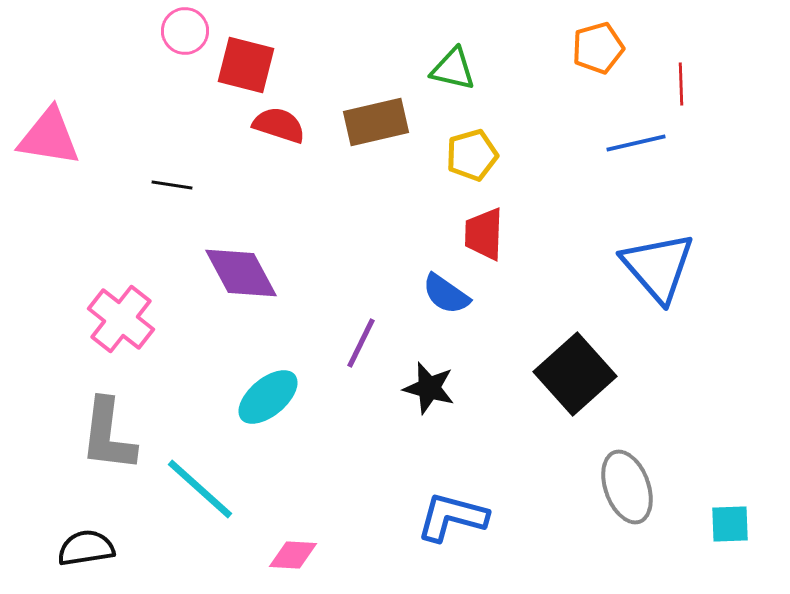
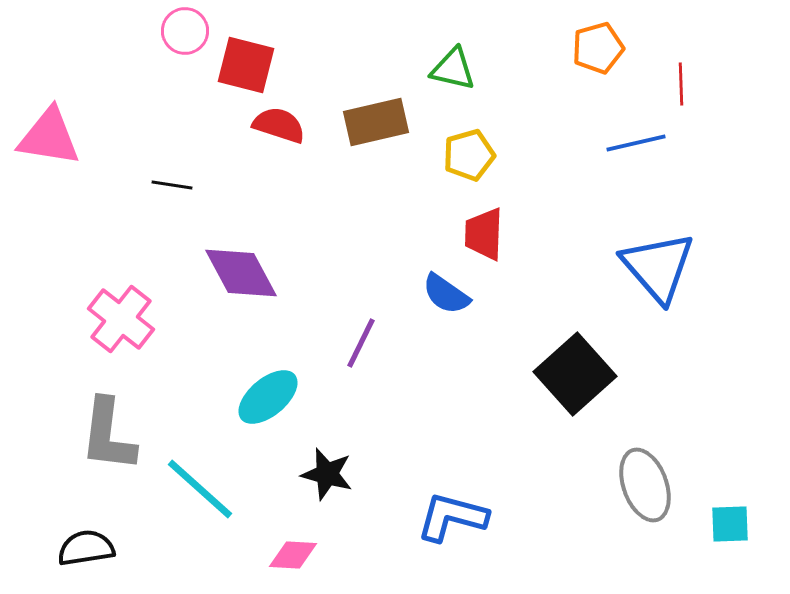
yellow pentagon: moved 3 px left
black star: moved 102 px left, 86 px down
gray ellipse: moved 18 px right, 2 px up
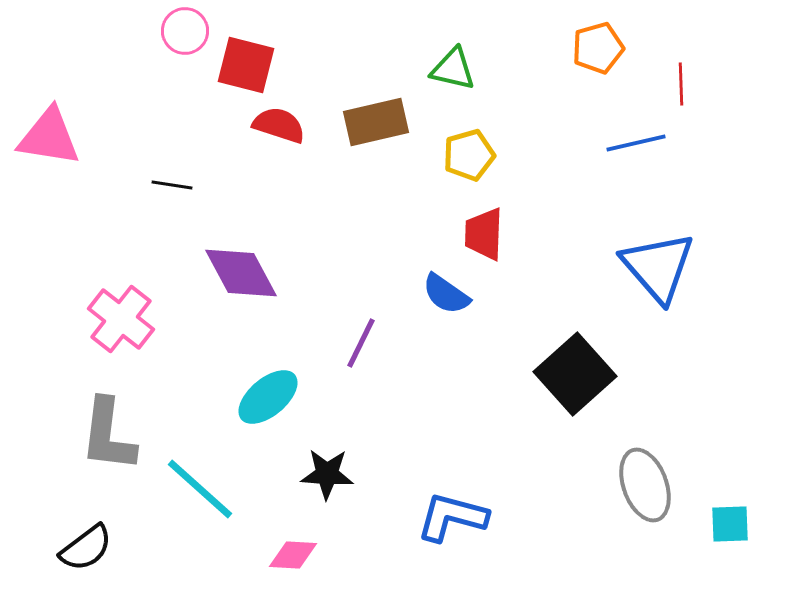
black star: rotated 12 degrees counterclockwise
black semicircle: rotated 152 degrees clockwise
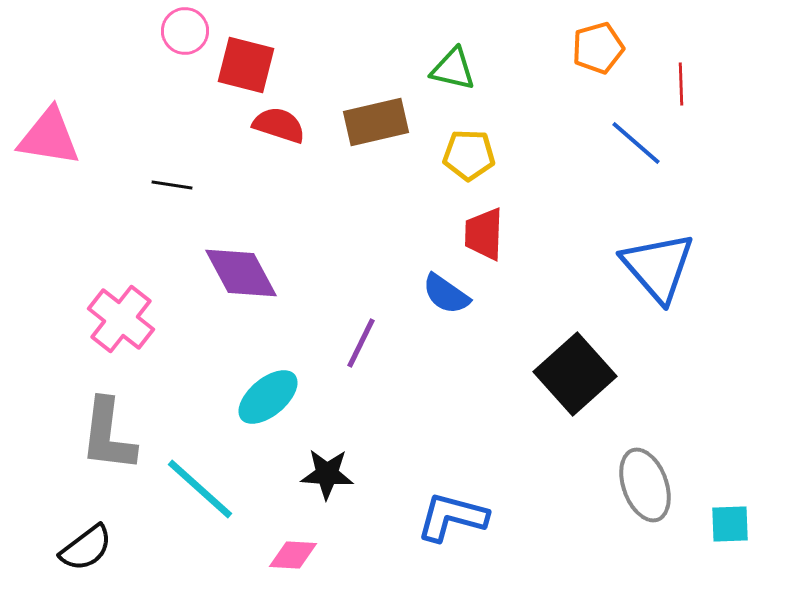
blue line: rotated 54 degrees clockwise
yellow pentagon: rotated 18 degrees clockwise
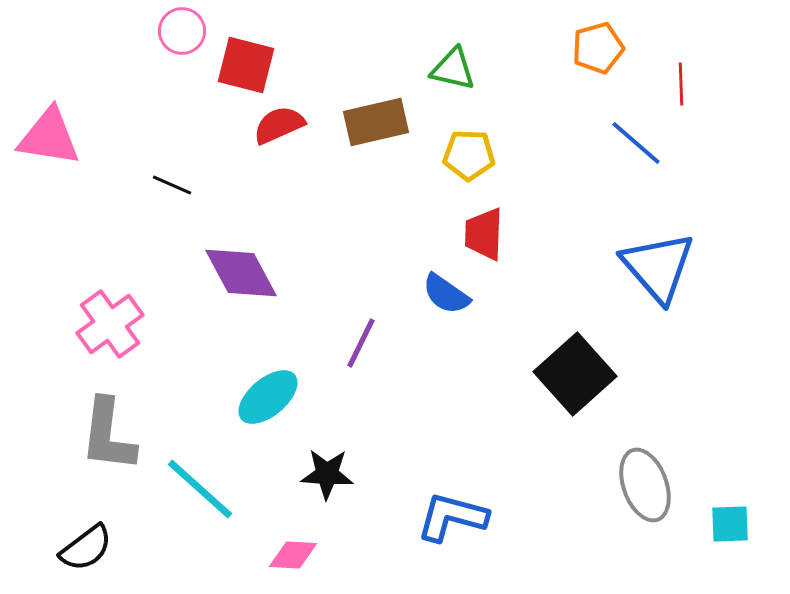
pink circle: moved 3 px left
red semicircle: rotated 42 degrees counterclockwise
black line: rotated 15 degrees clockwise
pink cross: moved 11 px left, 5 px down; rotated 16 degrees clockwise
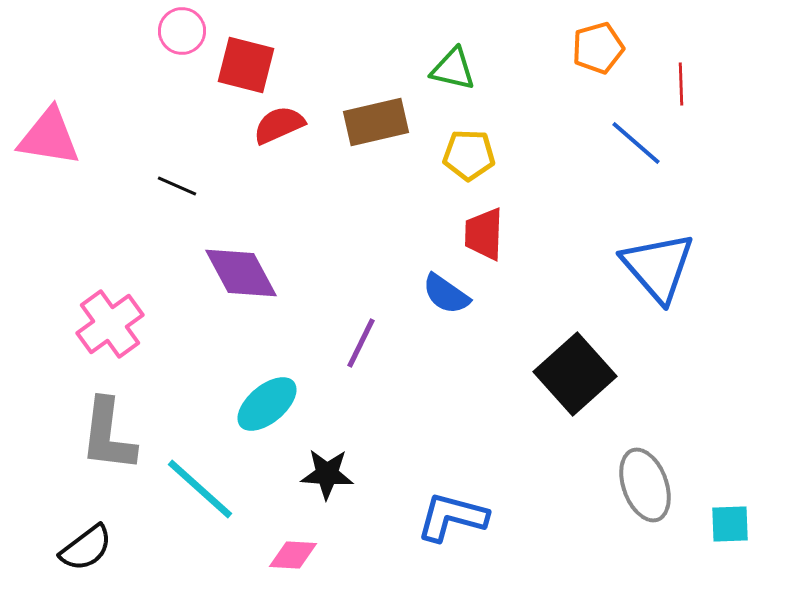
black line: moved 5 px right, 1 px down
cyan ellipse: moved 1 px left, 7 px down
